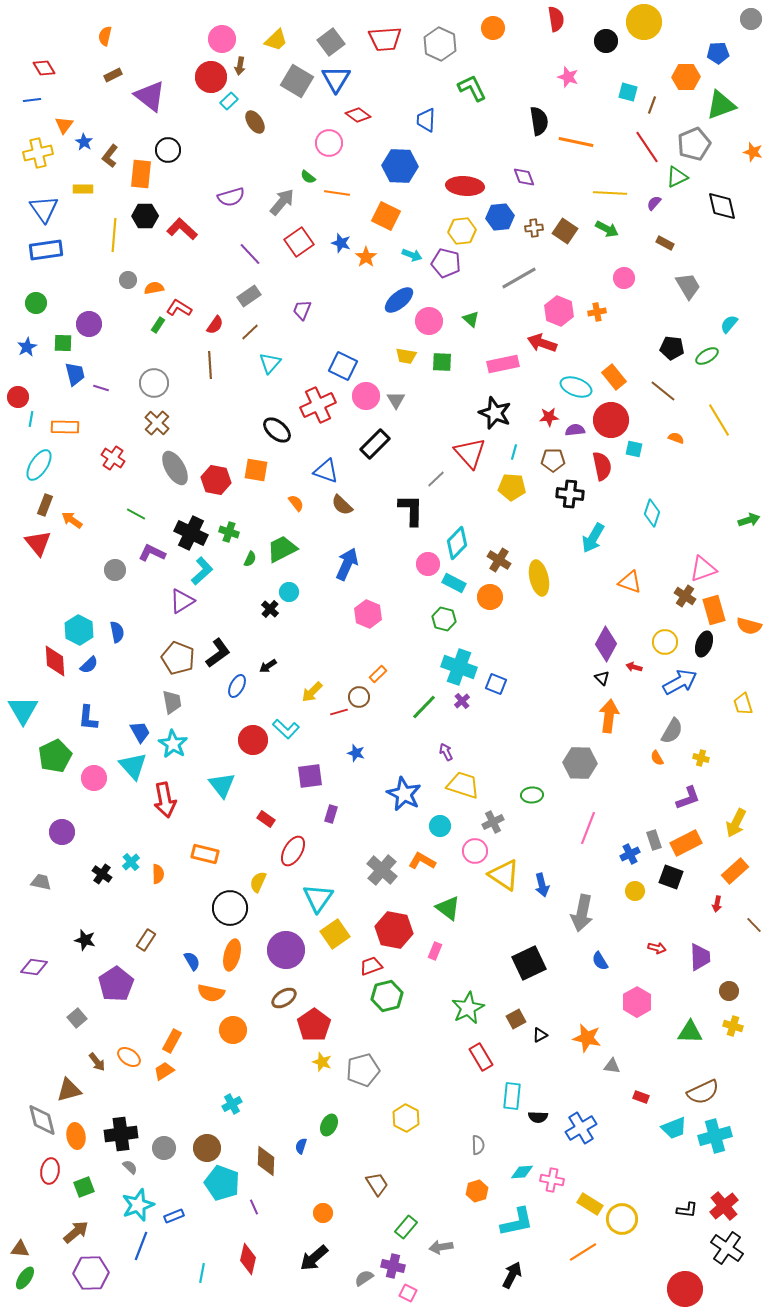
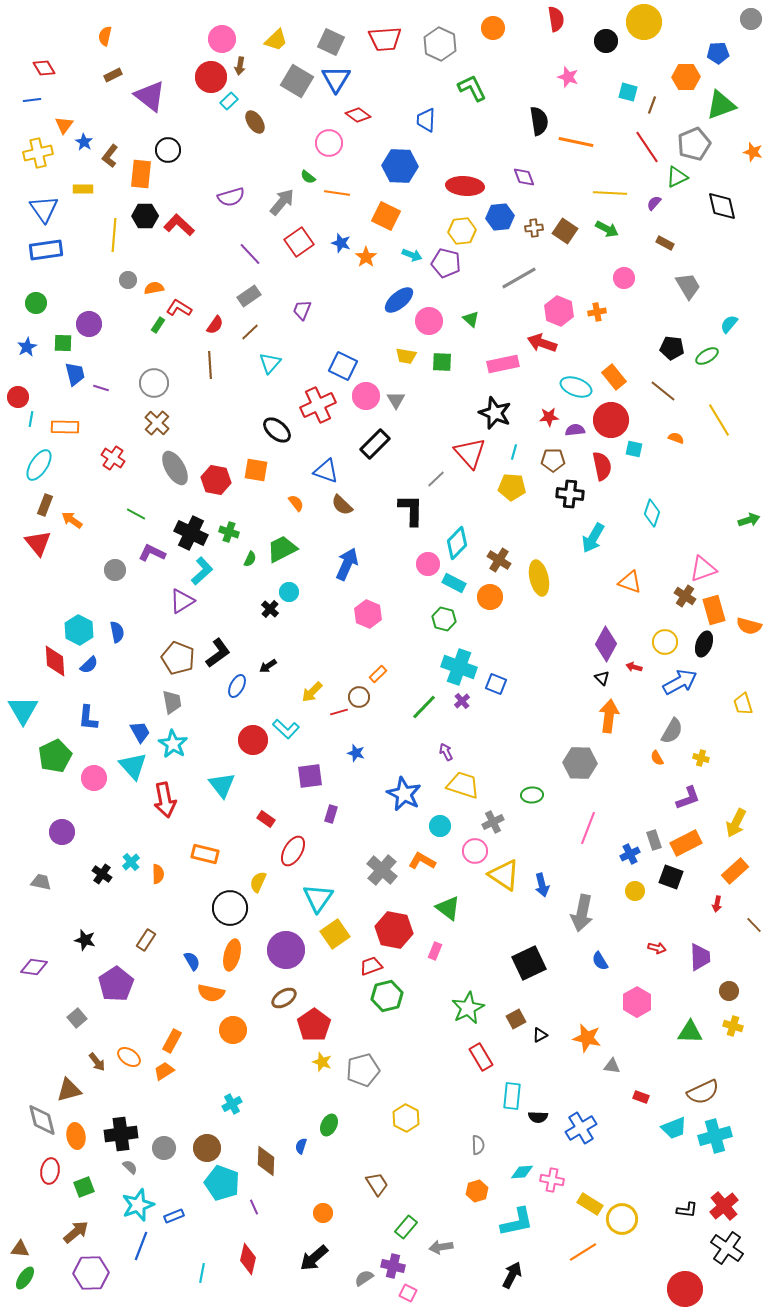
gray square at (331, 42): rotated 28 degrees counterclockwise
red L-shape at (182, 229): moved 3 px left, 4 px up
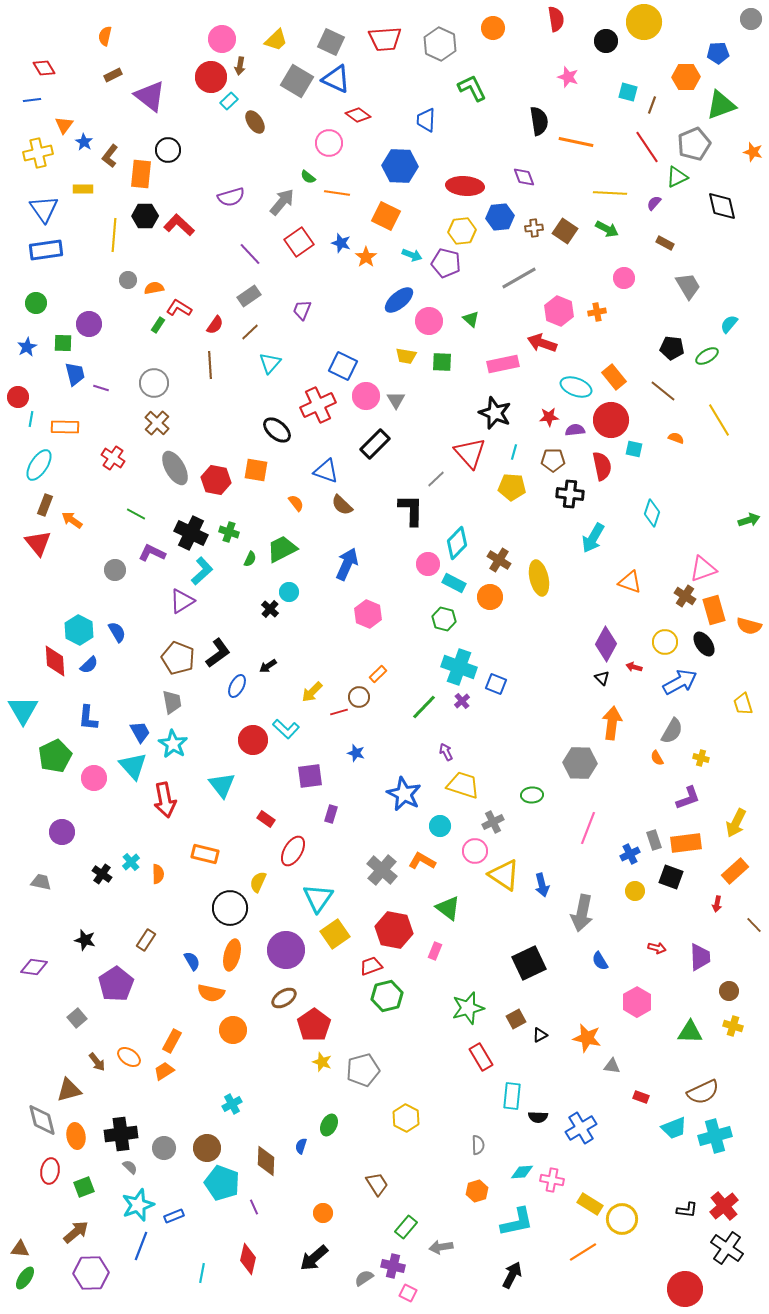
blue triangle at (336, 79): rotated 36 degrees counterclockwise
blue semicircle at (117, 632): rotated 20 degrees counterclockwise
black ellipse at (704, 644): rotated 55 degrees counterclockwise
orange arrow at (609, 716): moved 3 px right, 7 px down
orange rectangle at (686, 843): rotated 20 degrees clockwise
green star at (468, 1008): rotated 12 degrees clockwise
